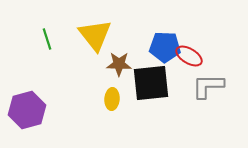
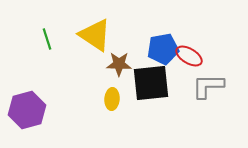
yellow triangle: rotated 18 degrees counterclockwise
blue pentagon: moved 2 px left, 2 px down; rotated 12 degrees counterclockwise
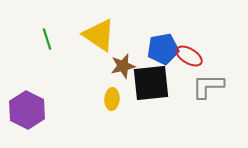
yellow triangle: moved 4 px right
brown star: moved 4 px right, 2 px down; rotated 15 degrees counterclockwise
purple hexagon: rotated 18 degrees counterclockwise
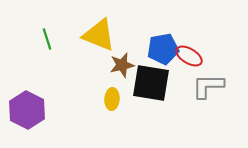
yellow triangle: rotated 12 degrees counterclockwise
brown star: moved 1 px left, 1 px up
black square: rotated 15 degrees clockwise
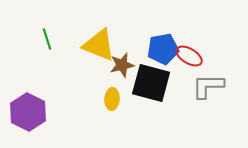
yellow triangle: moved 10 px down
black square: rotated 6 degrees clockwise
purple hexagon: moved 1 px right, 2 px down
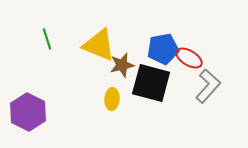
red ellipse: moved 2 px down
gray L-shape: rotated 132 degrees clockwise
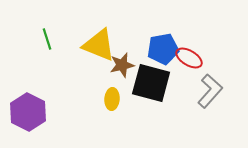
gray L-shape: moved 2 px right, 5 px down
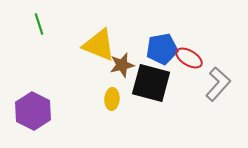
green line: moved 8 px left, 15 px up
blue pentagon: moved 1 px left
gray L-shape: moved 8 px right, 7 px up
purple hexagon: moved 5 px right, 1 px up
